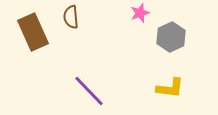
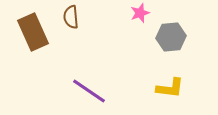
gray hexagon: rotated 20 degrees clockwise
purple line: rotated 12 degrees counterclockwise
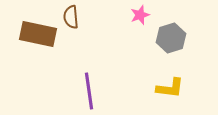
pink star: moved 2 px down
brown rectangle: moved 5 px right, 2 px down; rotated 54 degrees counterclockwise
gray hexagon: moved 1 px down; rotated 12 degrees counterclockwise
purple line: rotated 48 degrees clockwise
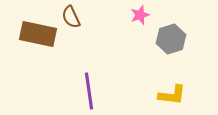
brown semicircle: rotated 20 degrees counterclockwise
gray hexagon: moved 1 px down
yellow L-shape: moved 2 px right, 7 px down
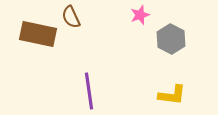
gray hexagon: rotated 16 degrees counterclockwise
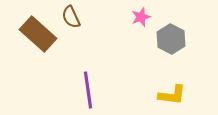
pink star: moved 1 px right, 2 px down
brown rectangle: rotated 30 degrees clockwise
purple line: moved 1 px left, 1 px up
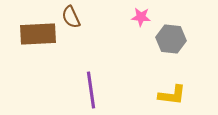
pink star: rotated 24 degrees clockwise
brown rectangle: rotated 45 degrees counterclockwise
gray hexagon: rotated 20 degrees counterclockwise
purple line: moved 3 px right
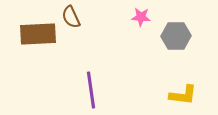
gray hexagon: moved 5 px right, 3 px up; rotated 8 degrees counterclockwise
yellow L-shape: moved 11 px right
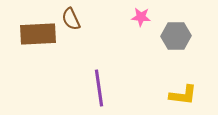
brown semicircle: moved 2 px down
purple line: moved 8 px right, 2 px up
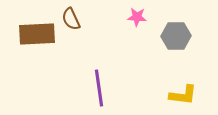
pink star: moved 4 px left
brown rectangle: moved 1 px left
